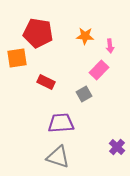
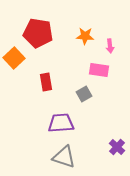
orange square: moved 3 px left; rotated 35 degrees counterclockwise
pink rectangle: rotated 54 degrees clockwise
red rectangle: rotated 54 degrees clockwise
gray triangle: moved 6 px right
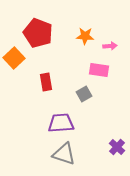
red pentagon: rotated 12 degrees clockwise
pink arrow: rotated 88 degrees counterclockwise
gray triangle: moved 3 px up
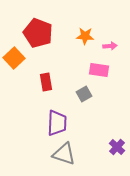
purple trapezoid: moved 4 px left; rotated 96 degrees clockwise
